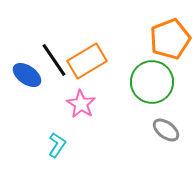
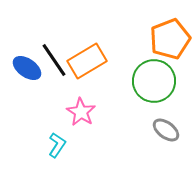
blue ellipse: moved 7 px up
green circle: moved 2 px right, 1 px up
pink star: moved 8 px down
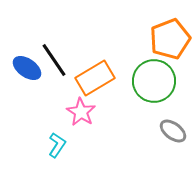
orange rectangle: moved 8 px right, 17 px down
gray ellipse: moved 7 px right, 1 px down
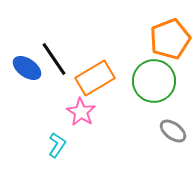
black line: moved 1 px up
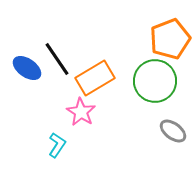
black line: moved 3 px right
green circle: moved 1 px right
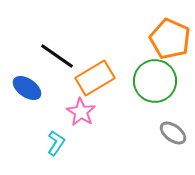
orange pentagon: rotated 27 degrees counterclockwise
black line: moved 3 px up; rotated 21 degrees counterclockwise
blue ellipse: moved 20 px down
gray ellipse: moved 2 px down
cyan L-shape: moved 1 px left, 2 px up
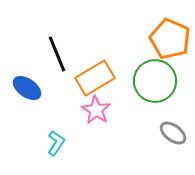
black line: moved 2 px up; rotated 33 degrees clockwise
pink star: moved 15 px right, 2 px up
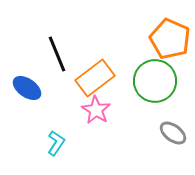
orange rectangle: rotated 6 degrees counterclockwise
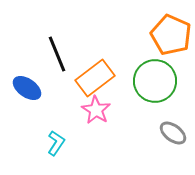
orange pentagon: moved 1 px right, 4 px up
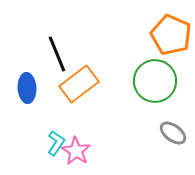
orange rectangle: moved 16 px left, 6 px down
blue ellipse: rotated 52 degrees clockwise
pink star: moved 20 px left, 41 px down
